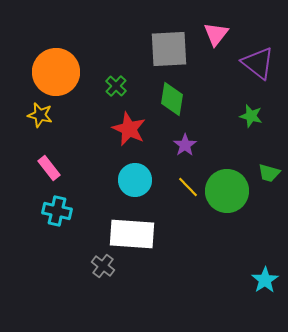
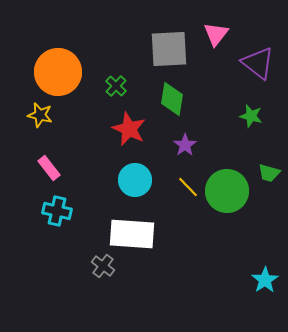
orange circle: moved 2 px right
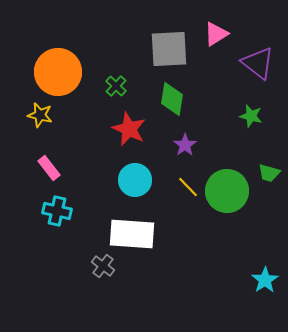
pink triangle: rotated 20 degrees clockwise
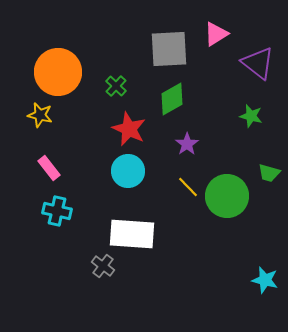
green diamond: rotated 52 degrees clockwise
purple star: moved 2 px right, 1 px up
cyan circle: moved 7 px left, 9 px up
green circle: moved 5 px down
cyan star: rotated 24 degrees counterclockwise
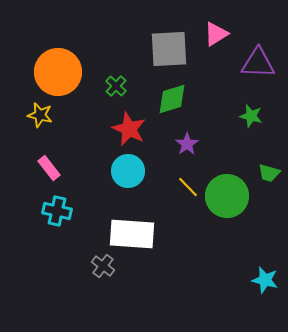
purple triangle: rotated 36 degrees counterclockwise
green diamond: rotated 12 degrees clockwise
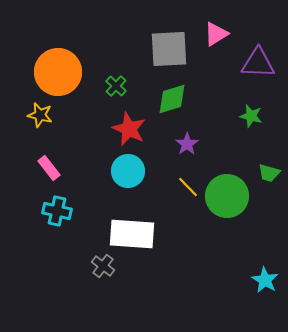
cyan star: rotated 16 degrees clockwise
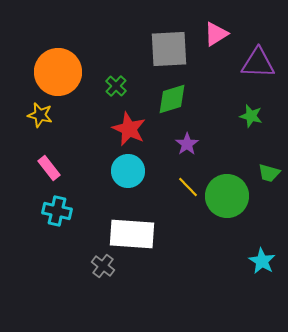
cyan star: moved 3 px left, 19 px up
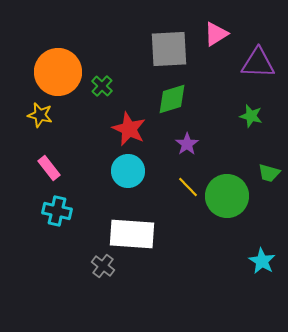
green cross: moved 14 px left
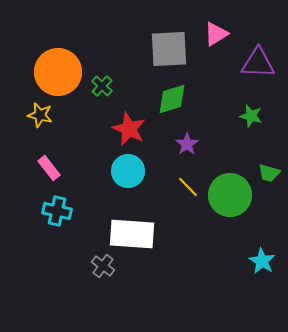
green circle: moved 3 px right, 1 px up
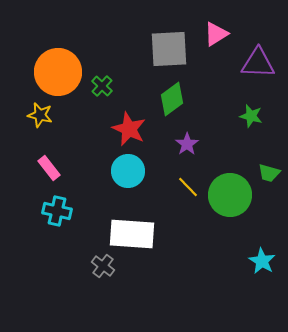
green diamond: rotated 20 degrees counterclockwise
